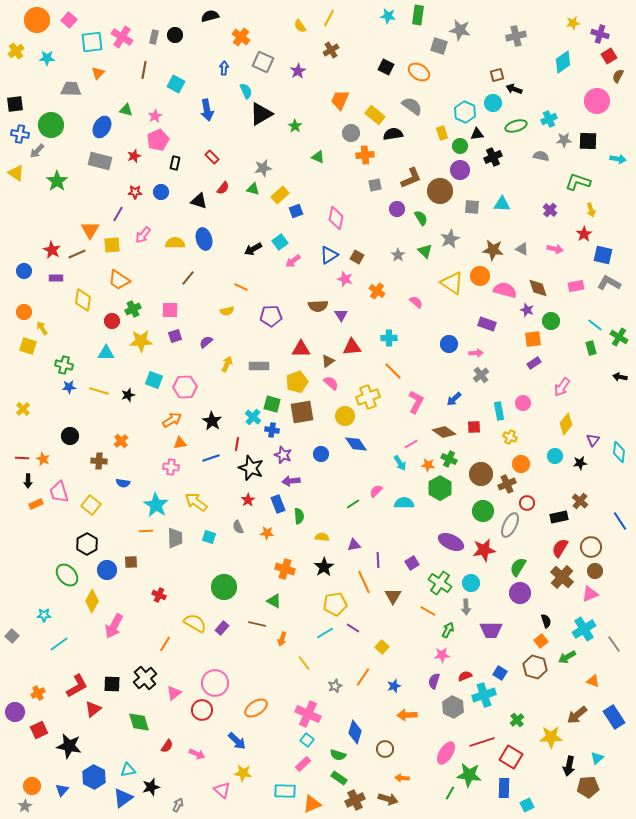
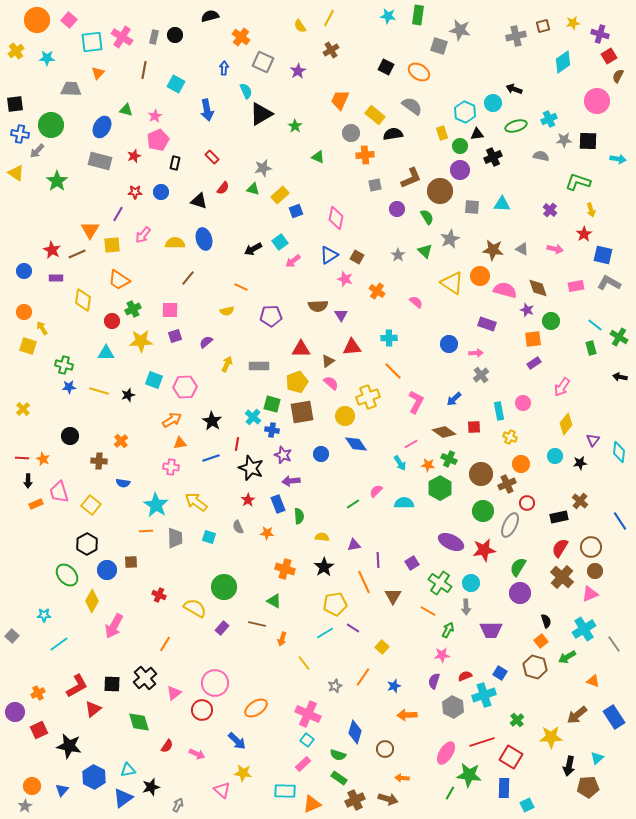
brown square at (497, 75): moved 46 px right, 49 px up
green semicircle at (421, 218): moved 6 px right, 1 px up
yellow semicircle at (195, 623): moved 15 px up
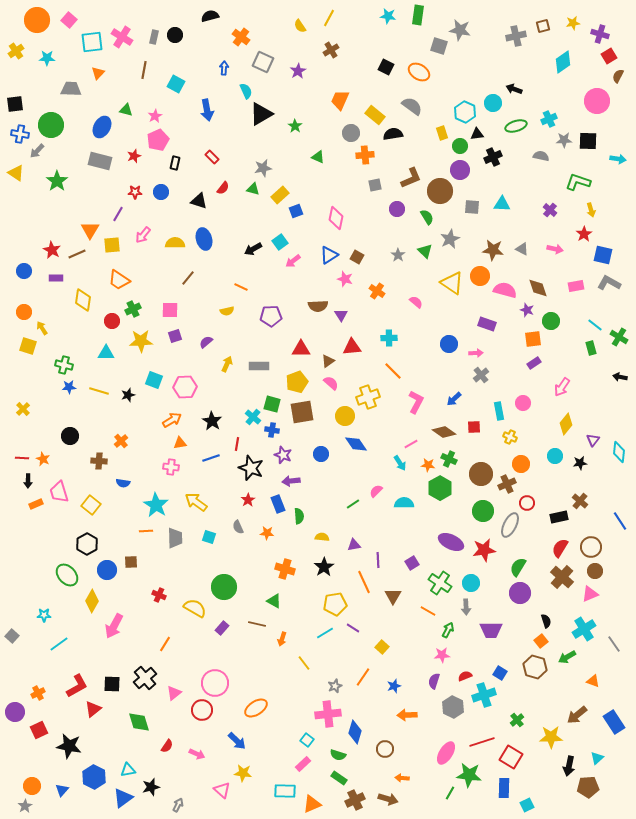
pink cross at (308, 714): moved 20 px right; rotated 30 degrees counterclockwise
blue rectangle at (614, 717): moved 5 px down
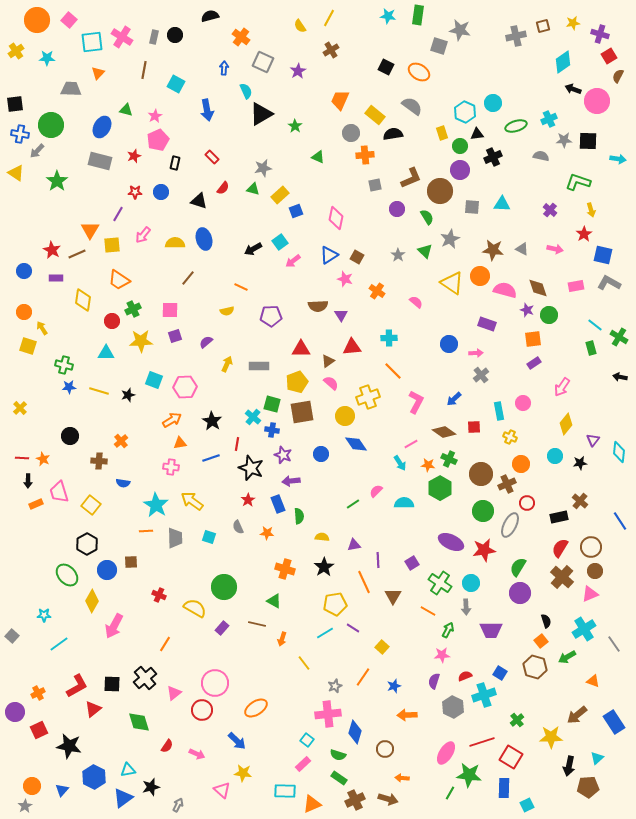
black arrow at (514, 89): moved 59 px right
green circle at (551, 321): moved 2 px left, 6 px up
yellow cross at (23, 409): moved 3 px left, 1 px up
yellow arrow at (196, 502): moved 4 px left, 1 px up
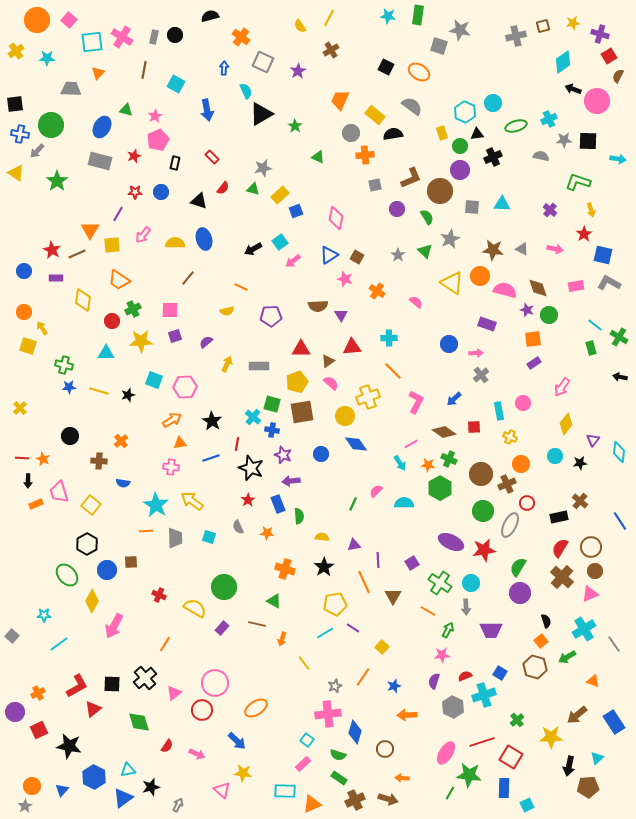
green line at (353, 504): rotated 32 degrees counterclockwise
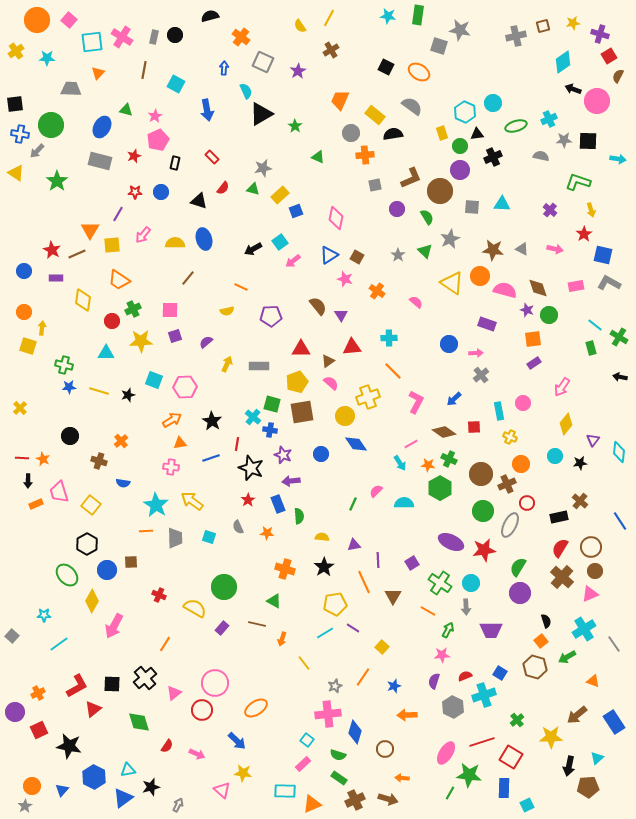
brown semicircle at (318, 306): rotated 126 degrees counterclockwise
yellow arrow at (42, 328): rotated 40 degrees clockwise
blue cross at (272, 430): moved 2 px left
brown cross at (99, 461): rotated 14 degrees clockwise
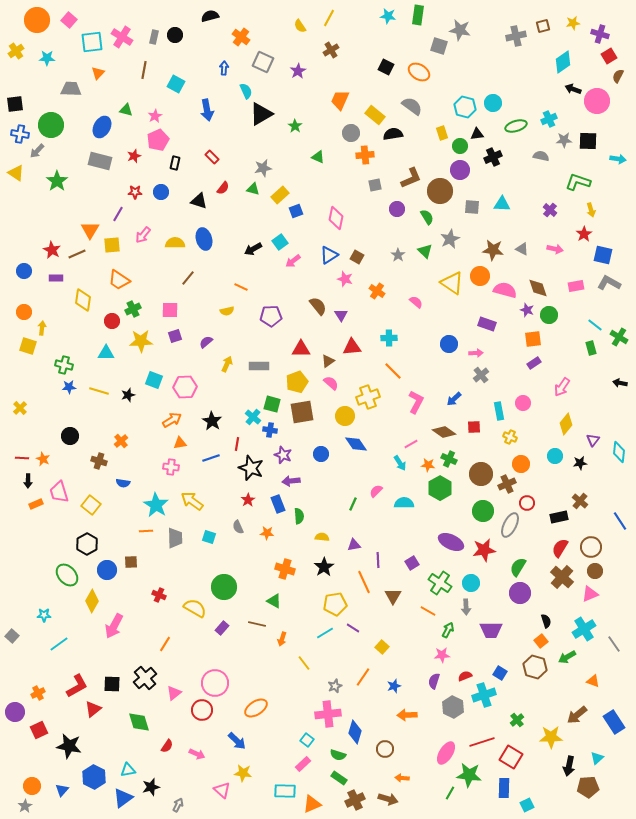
cyan hexagon at (465, 112): moved 5 px up; rotated 10 degrees counterclockwise
black arrow at (620, 377): moved 6 px down
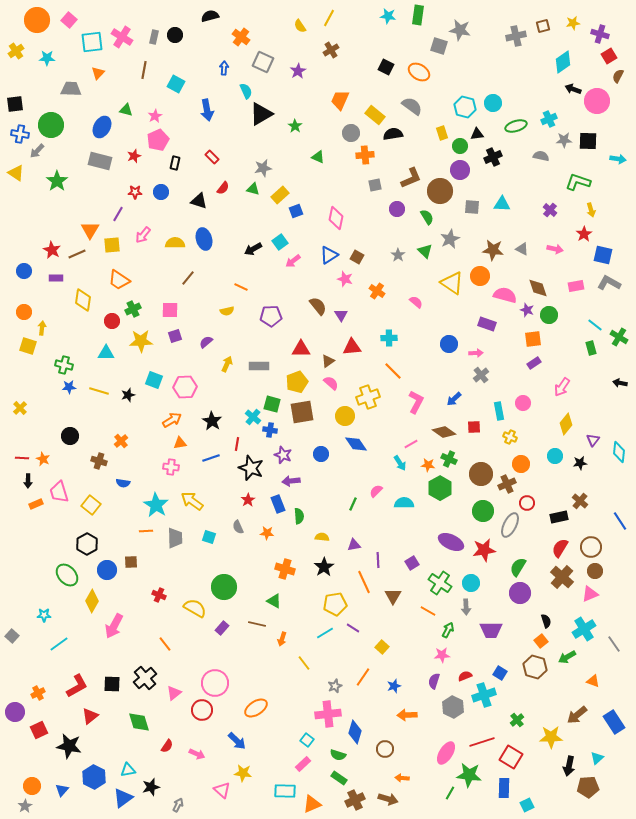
pink semicircle at (505, 290): moved 5 px down
orange line at (165, 644): rotated 70 degrees counterclockwise
red triangle at (93, 709): moved 3 px left, 7 px down
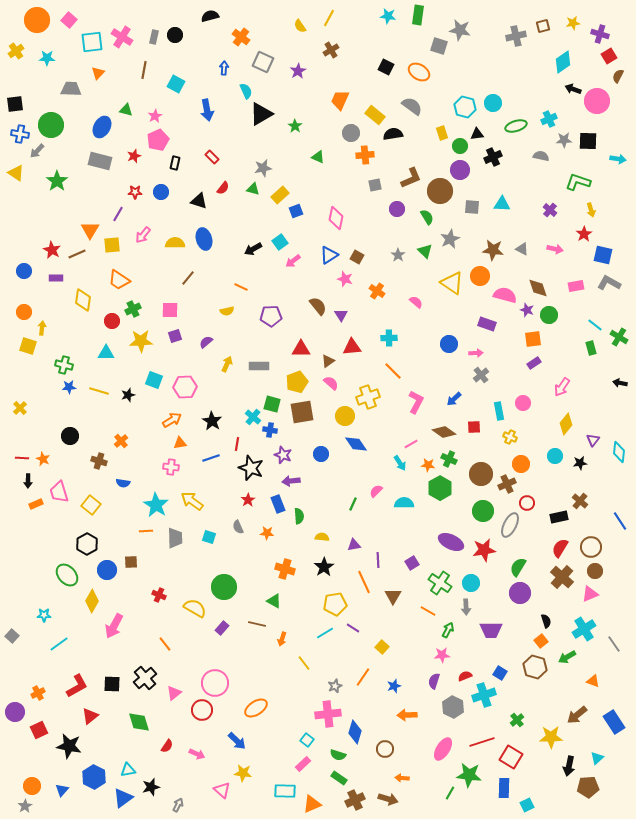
pink ellipse at (446, 753): moved 3 px left, 4 px up
